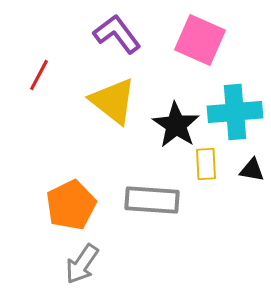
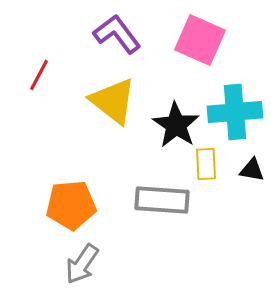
gray rectangle: moved 10 px right
orange pentagon: rotated 21 degrees clockwise
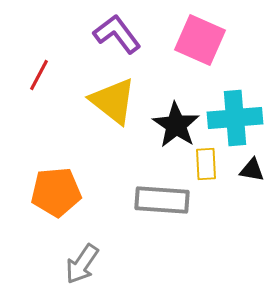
cyan cross: moved 6 px down
orange pentagon: moved 15 px left, 13 px up
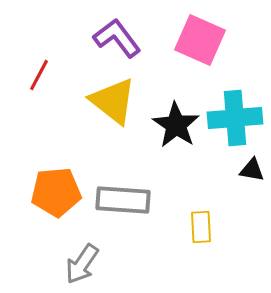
purple L-shape: moved 4 px down
yellow rectangle: moved 5 px left, 63 px down
gray rectangle: moved 39 px left
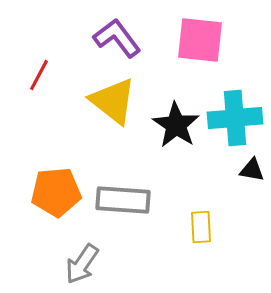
pink square: rotated 18 degrees counterclockwise
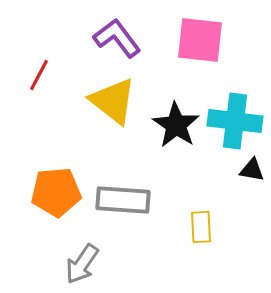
cyan cross: moved 3 px down; rotated 12 degrees clockwise
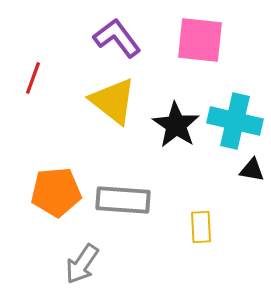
red line: moved 6 px left, 3 px down; rotated 8 degrees counterclockwise
cyan cross: rotated 6 degrees clockwise
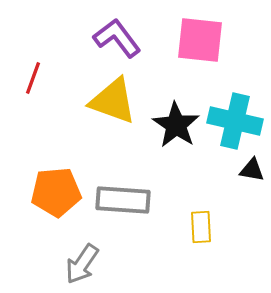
yellow triangle: rotated 18 degrees counterclockwise
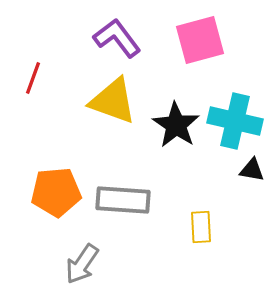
pink square: rotated 21 degrees counterclockwise
